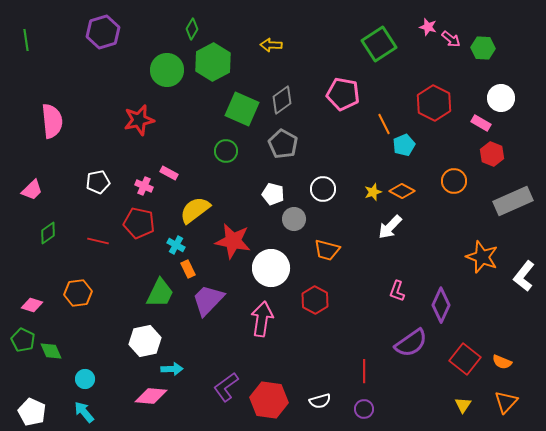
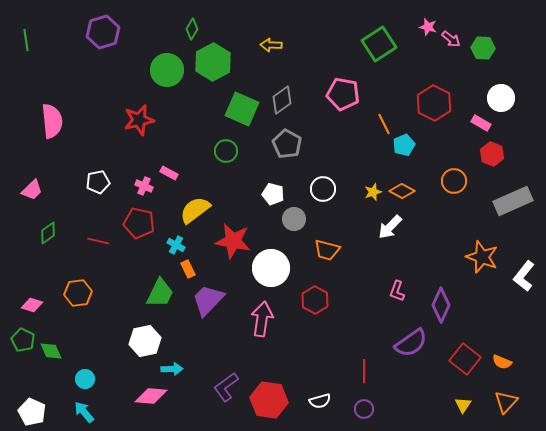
gray pentagon at (283, 144): moved 4 px right
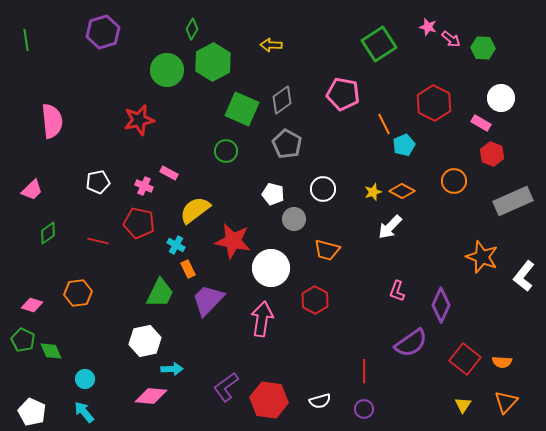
orange semicircle at (502, 362): rotated 18 degrees counterclockwise
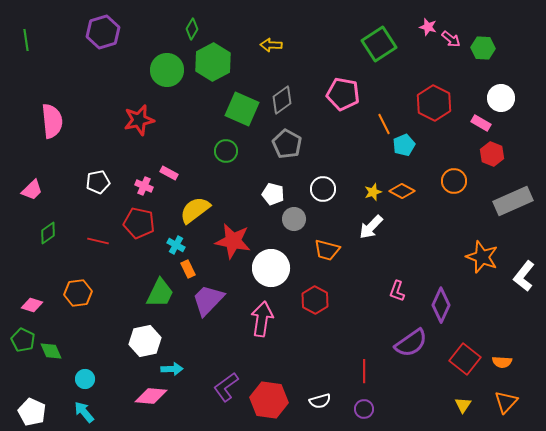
white arrow at (390, 227): moved 19 px left
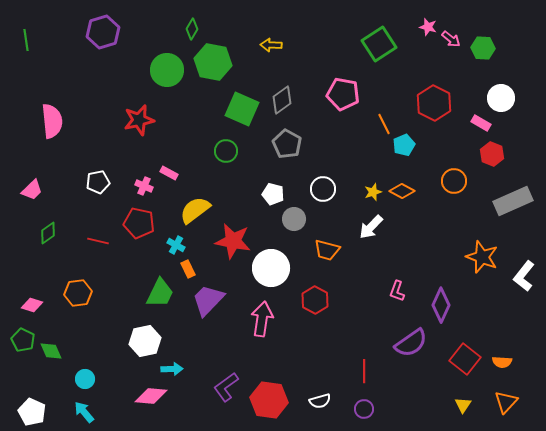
green hexagon at (213, 62): rotated 21 degrees counterclockwise
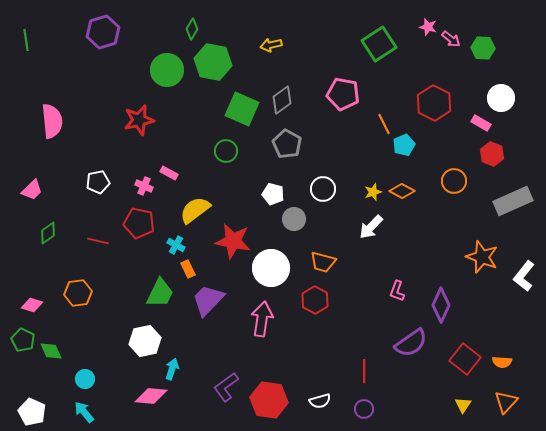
yellow arrow at (271, 45): rotated 15 degrees counterclockwise
orange trapezoid at (327, 250): moved 4 px left, 12 px down
cyan arrow at (172, 369): rotated 70 degrees counterclockwise
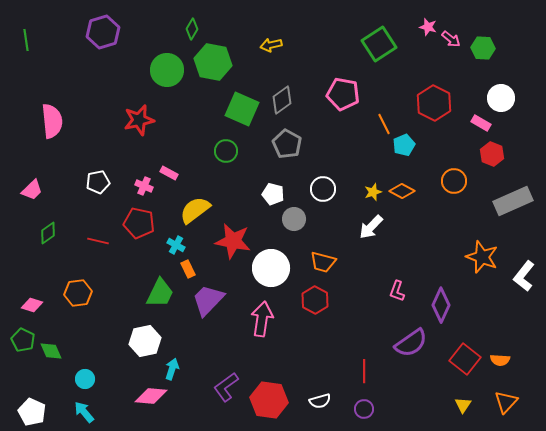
orange semicircle at (502, 362): moved 2 px left, 2 px up
